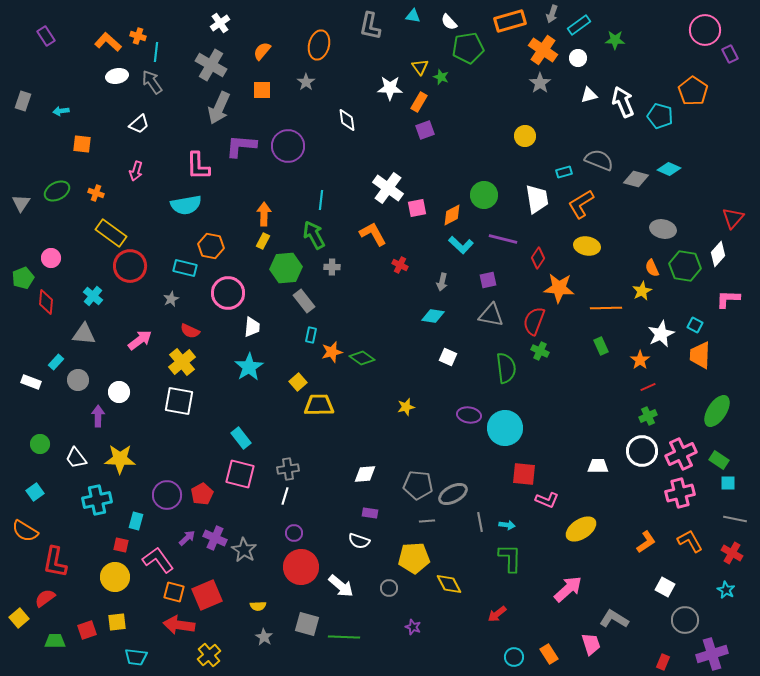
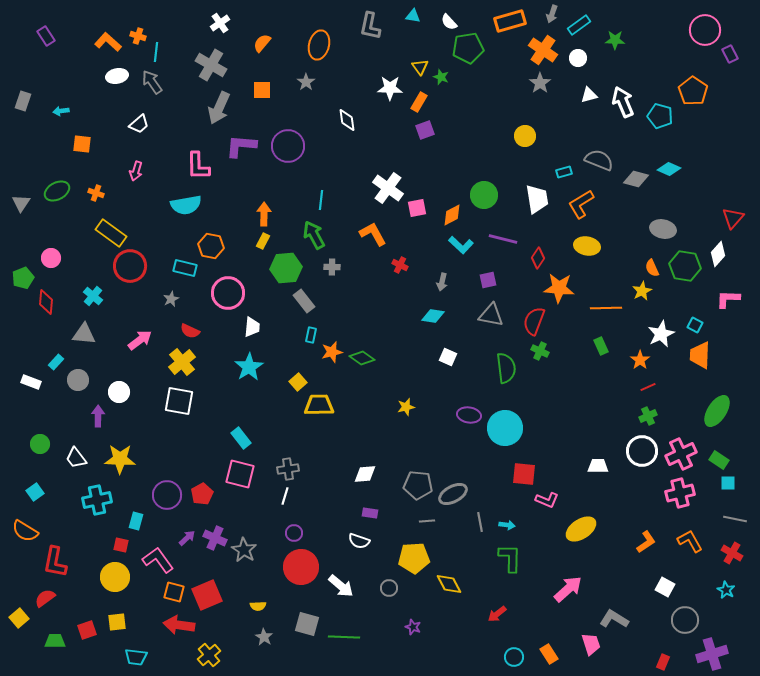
orange semicircle at (262, 51): moved 8 px up
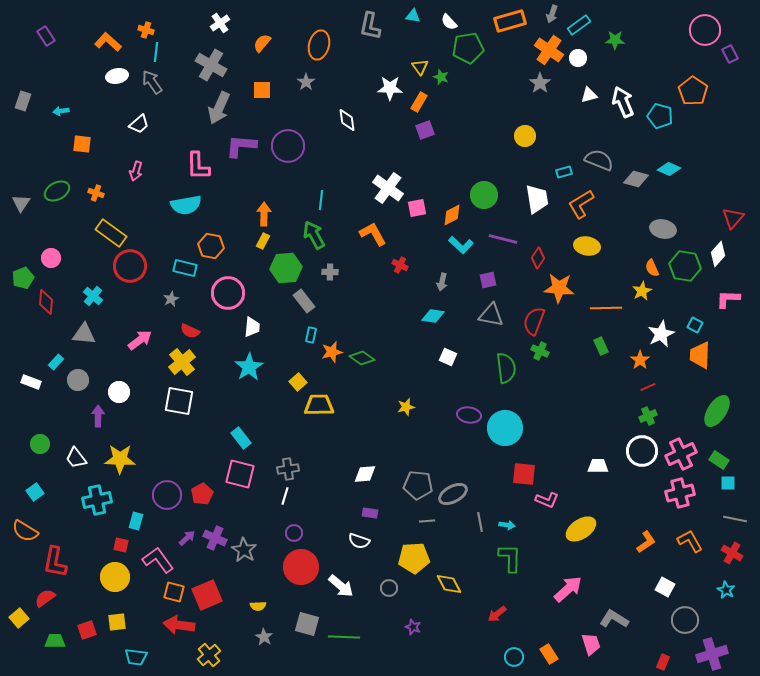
orange cross at (138, 36): moved 8 px right, 6 px up
orange cross at (543, 50): moved 6 px right
gray cross at (332, 267): moved 2 px left, 5 px down
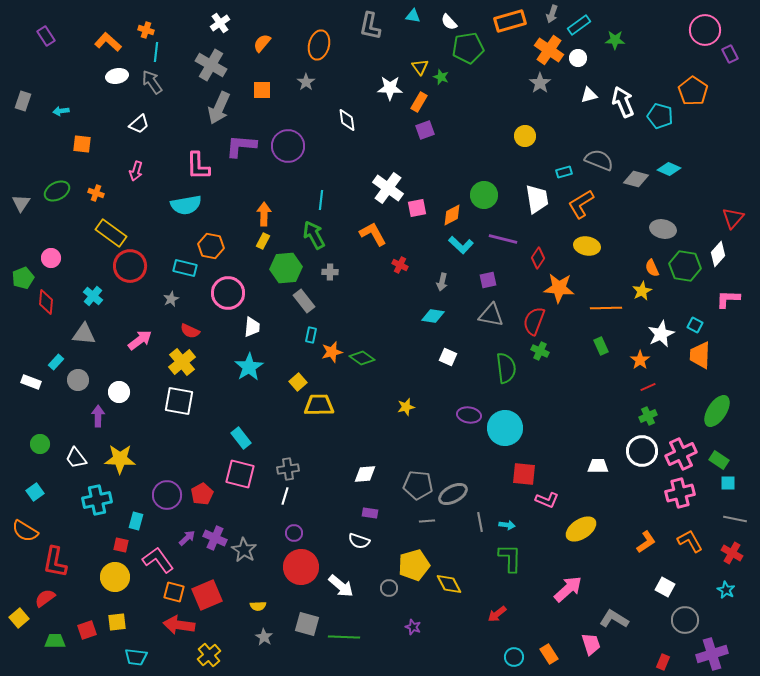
yellow pentagon at (414, 558): moved 7 px down; rotated 12 degrees counterclockwise
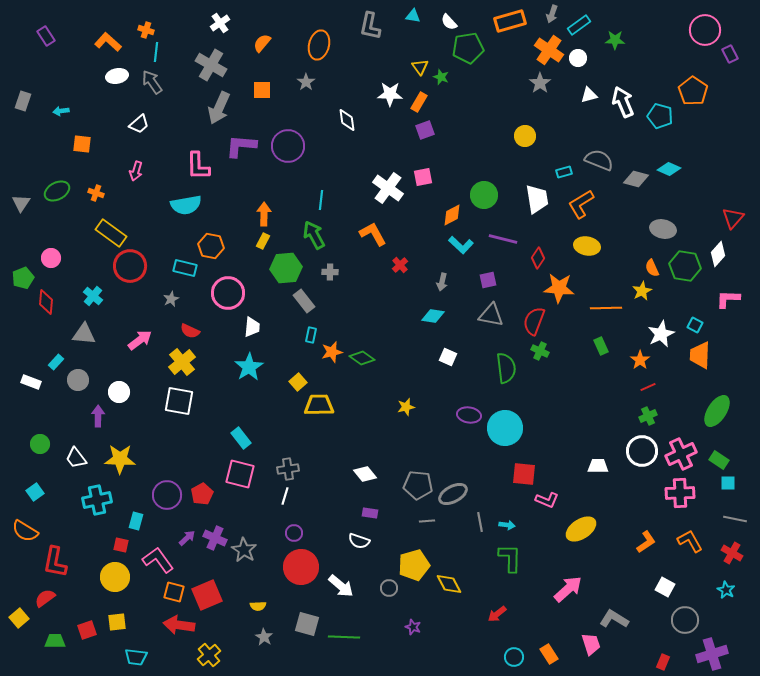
white star at (390, 88): moved 6 px down
pink square at (417, 208): moved 6 px right, 31 px up
red cross at (400, 265): rotated 21 degrees clockwise
white diamond at (365, 474): rotated 55 degrees clockwise
pink cross at (680, 493): rotated 12 degrees clockwise
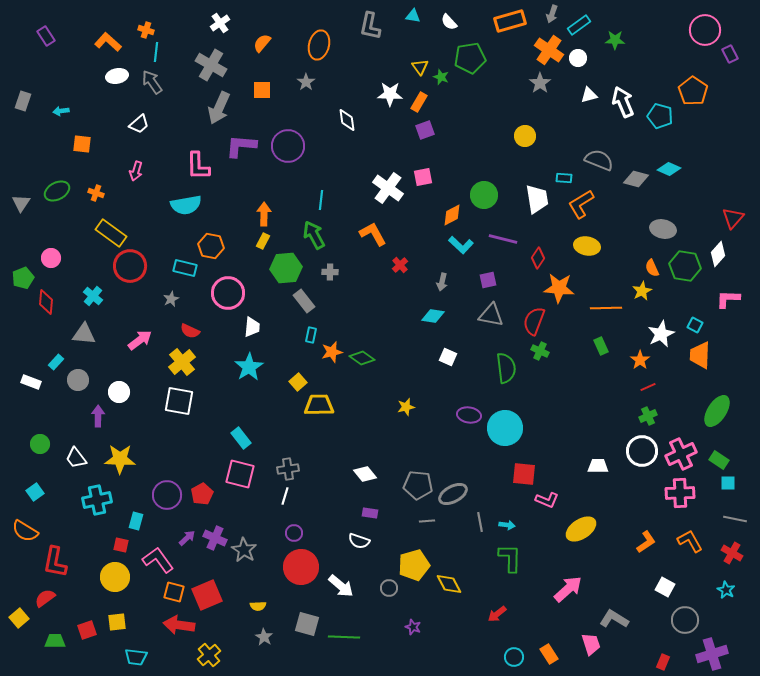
green pentagon at (468, 48): moved 2 px right, 10 px down
cyan rectangle at (564, 172): moved 6 px down; rotated 21 degrees clockwise
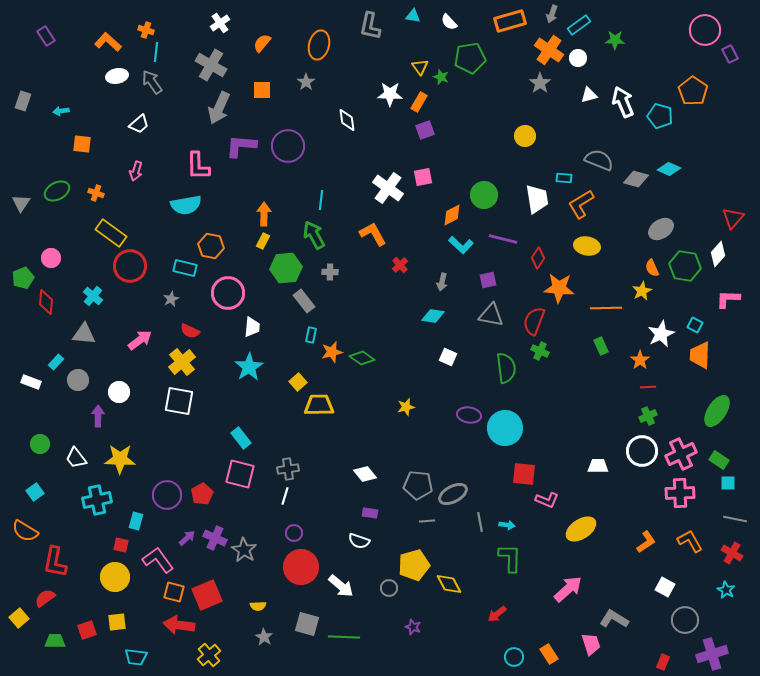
gray ellipse at (663, 229): moved 2 px left; rotated 45 degrees counterclockwise
red line at (648, 387): rotated 21 degrees clockwise
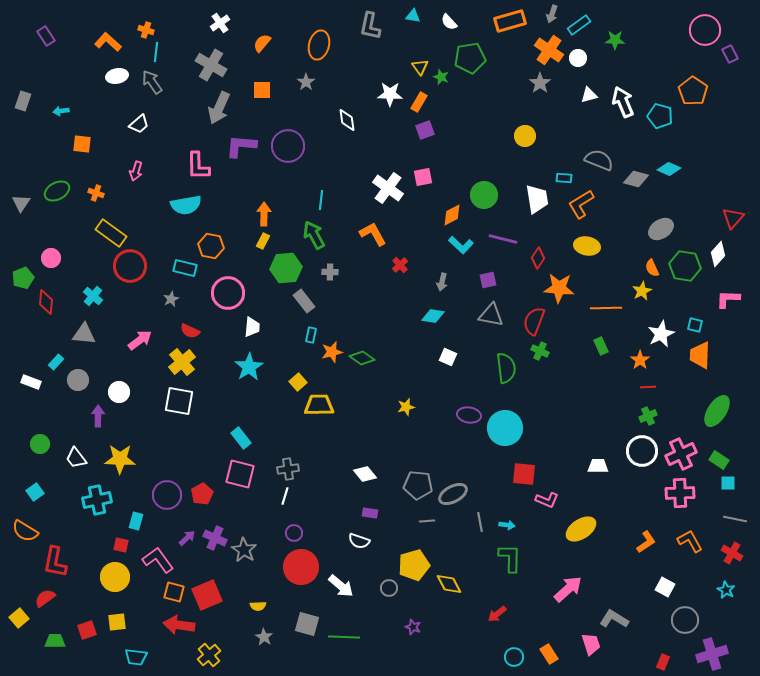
cyan square at (695, 325): rotated 14 degrees counterclockwise
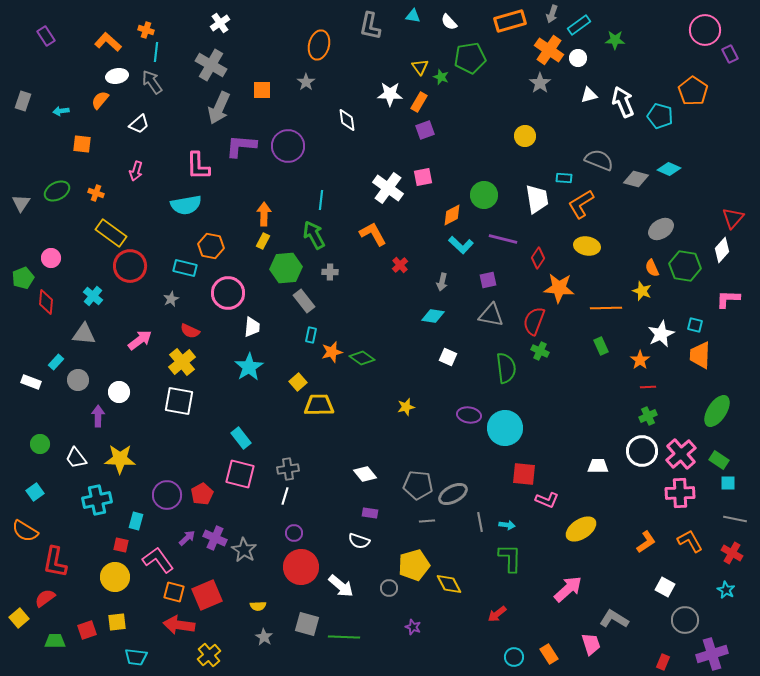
orange semicircle at (262, 43): moved 162 px left, 57 px down
white diamond at (718, 254): moved 4 px right, 4 px up
yellow star at (642, 291): rotated 24 degrees counterclockwise
pink cross at (681, 454): rotated 16 degrees counterclockwise
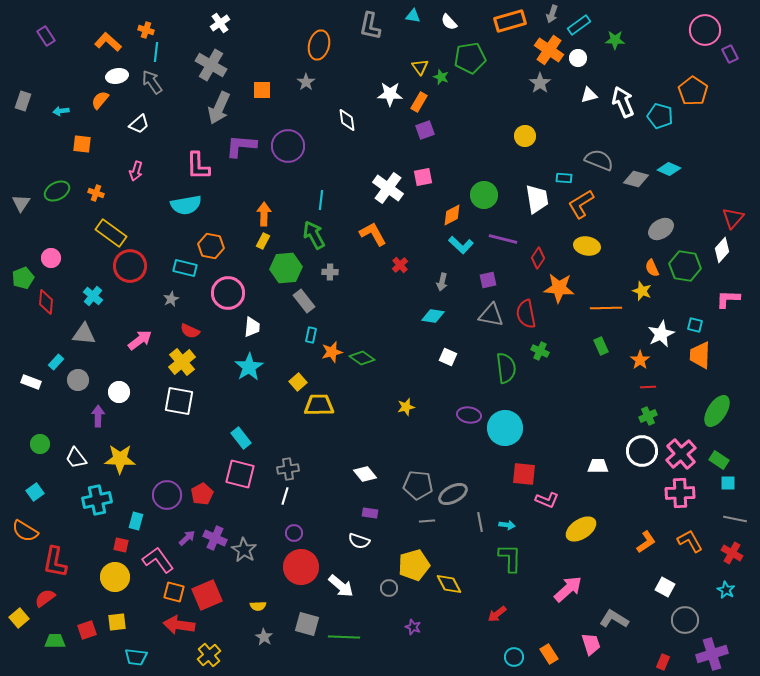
red semicircle at (534, 321): moved 8 px left, 7 px up; rotated 32 degrees counterclockwise
